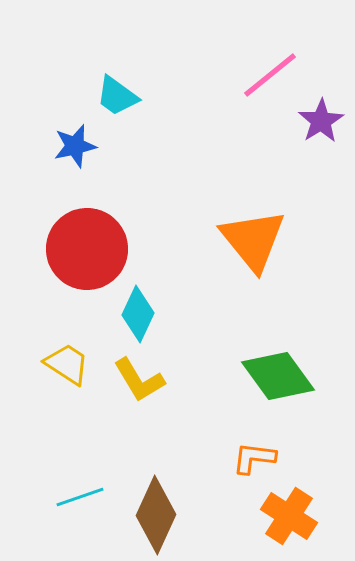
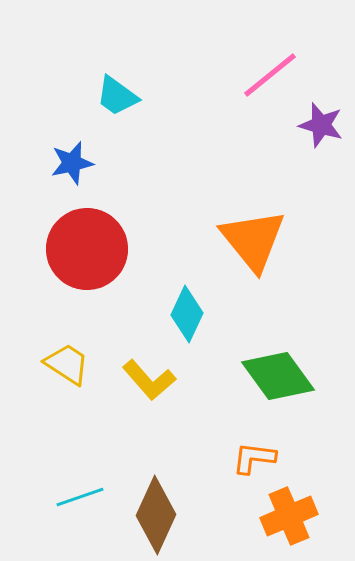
purple star: moved 4 px down; rotated 24 degrees counterclockwise
blue star: moved 3 px left, 17 px down
cyan diamond: moved 49 px right
yellow L-shape: moved 10 px right; rotated 10 degrees counterclockwise
orange cross: rotated 34 degrees clockwise
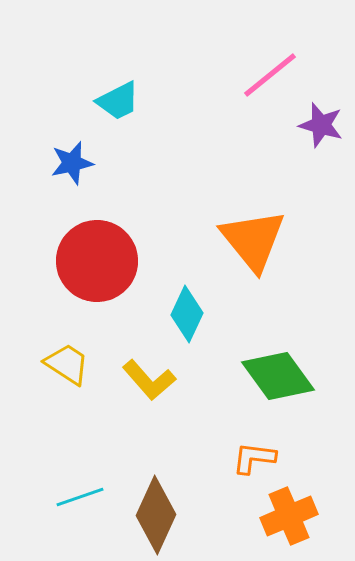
cyan trapezoid: moved 1 px right, 5 px down; rotated 63 degrees counterclockwise
red circle: moved 10 px right, 12 px down
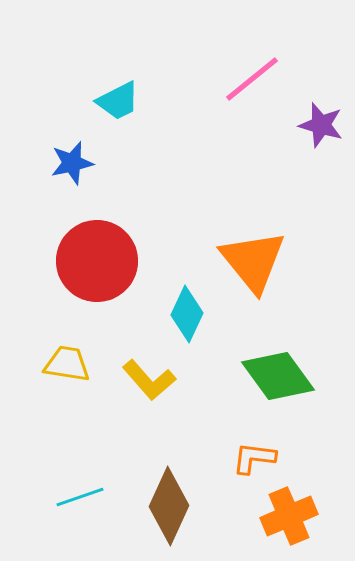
pink line: moved 18 px left, 4 px down
orange triangle: moved 21 px down
yellow trapezoid: rotated 24 degrees counterclockwise
brown diamond: moved 13 px right, 9 px up
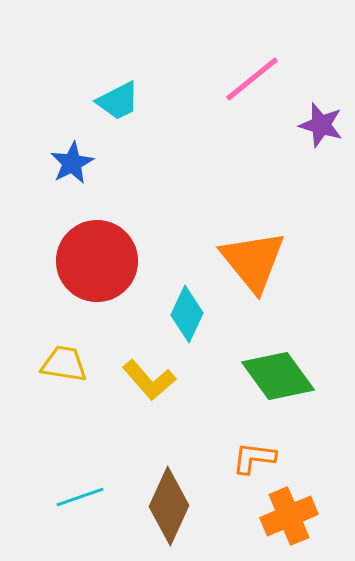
blue star: rotated 15 degrees counterclockwise
yellow trapezoid: moved 3 px left
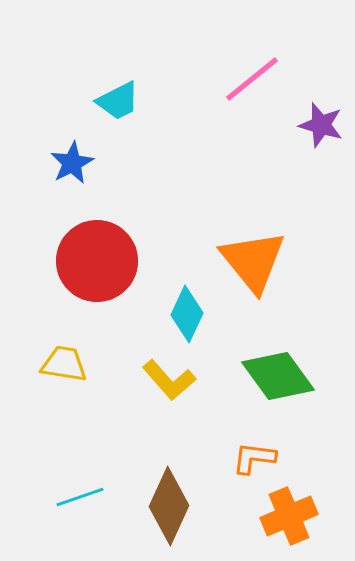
yellow L-shape: moved 20 px right
